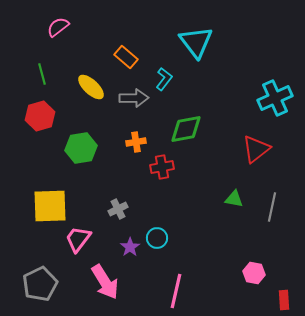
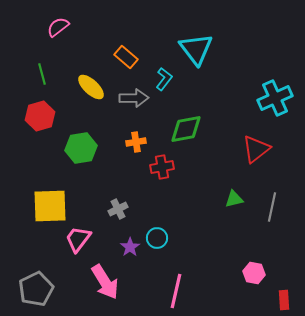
cyan triangle: moved 7 px down
green triangle: rotated 24 degrees counterclockwise
gray pentagon: moved 4 px left, 5 px down
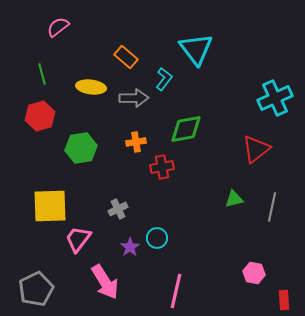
yellow ellipse: rotated 36 degrees counterclockwise
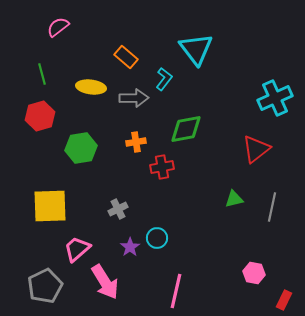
pink trapezoid: moved 1 px left, 10 px down; rotated 12 degrees clockwise
gray pentagon: moved 9 px right, 3 px up
red rectangle: rotated 30 degrees clockwise
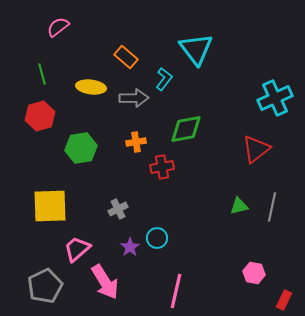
green triangle: moved 5 px right, 7 px down
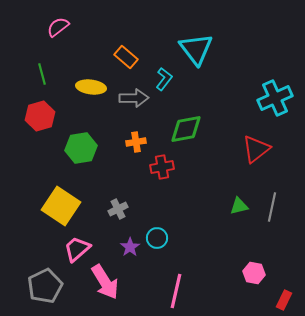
yellow square: moved 11 px right; rotated 36 degrees clockwise
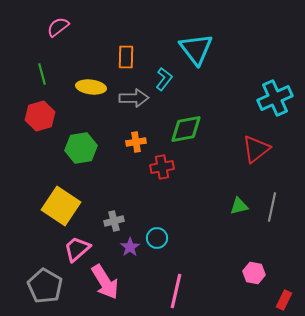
orange rectangle: rotated 50 degrees clockwise
gray cross: moved 4 px left, 12 px down; rotated 12 degrees clockwise
gray pentagon: rotated 16 degrees counterclockwise
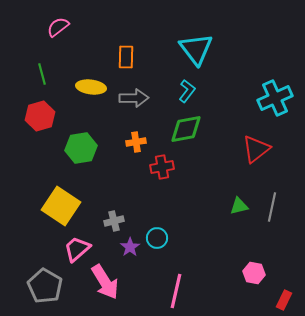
cyan L-shape: moved 23 px right, 12 px down
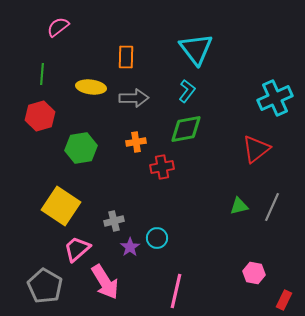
green line: rotated 20 degrees clockwise
gray line: rotated 12 degrees clockwise
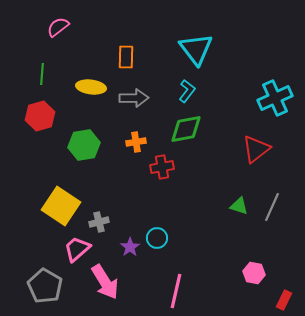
green hexagon: moved 3 px right, 3 px up
green triangle: rotated 30 degrees clockwise
gray cross: moved 15 px left, 1 px down
